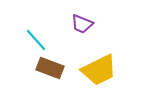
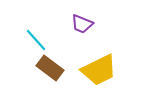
brown rectangle: rotated 16 degrees clockwise
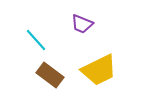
brown rectangle: moved 7 px down
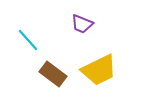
cyan line: moved 8 px left
brown rectangle: moved 3 px right, 1 px up
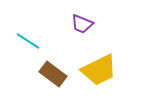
cyan line: moved 1 px down; rotated 15 degrees counterclockwise
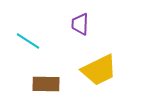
purple trapezoid: moved 2 px left; rotated 70 degrees clockwise
brown rectangle: moved 7 px left, 10 px down; rotated 36 degrees counterclockwise
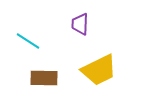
brown rectangle: moved 2 px left, 6 px up
